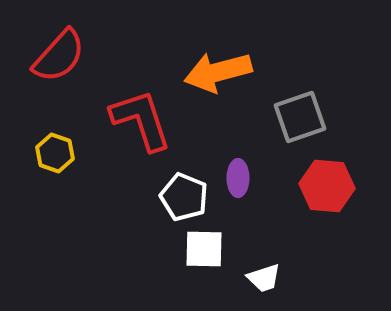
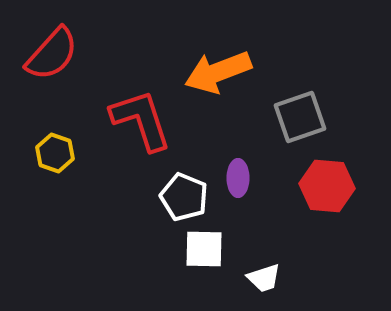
red semicircle: moved 7 px left, 2 px up
orange arrow: rotated 6 degrees counterclockwise
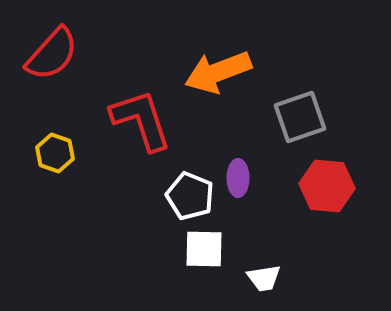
white pentagon: moved 6 px right, 1 px up
white trapezoid: rotated 9 degrees clockwise
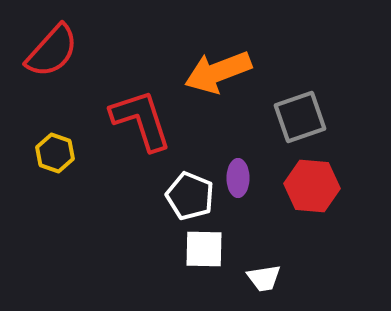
red semicircle: moved 3 px up
red hexagon: moved 15 px left
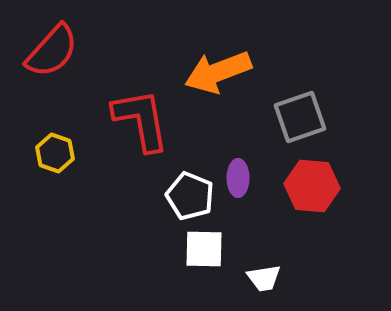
red L-shape: rotated 8 degrees clockwise
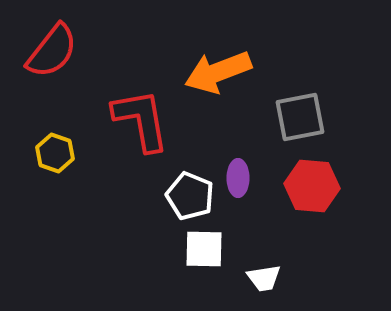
red semicircle: rotated 4 degrees counterclockwise
gray square: rotated 8 degrees clockwise
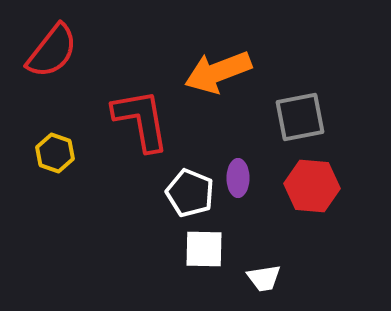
white pentagon: moved 3 px up
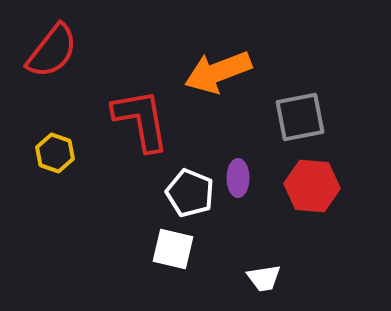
white square: moved 31 px left; rotated 12 degrees clockwise
